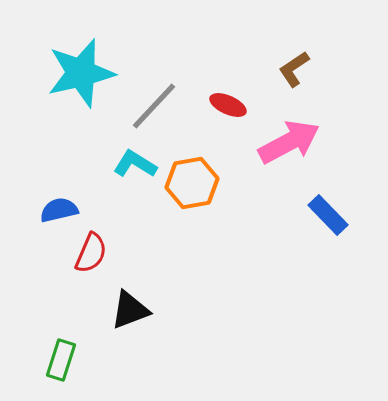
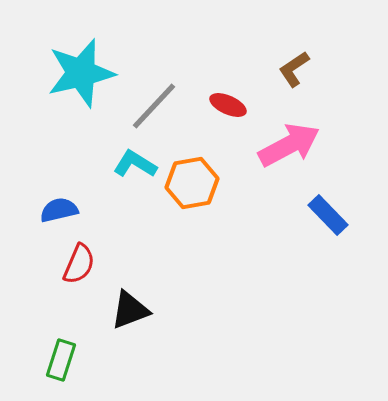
pink arrow: moved 3 px down
red semicircle: moved 12 px left, 11 px down
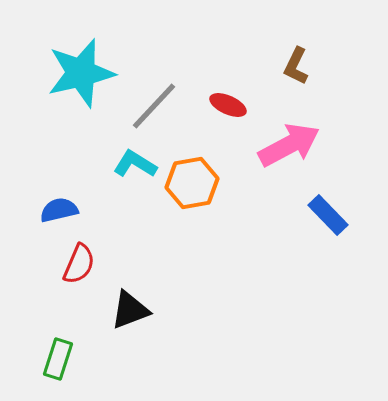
brown L-shape: moved 2 px right, 3 px up; rotated 30 degrees counterclockwise
green rectangle: moved 3 px left, 1 px up
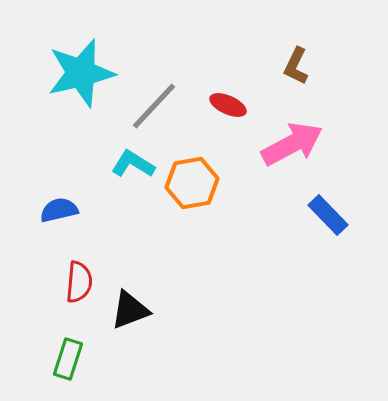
pink arrow: moved 3 px right, 1 px up
cyan L-shape: moved 2 px left
red semicircle: moved 18 px down; rotated 18 degrees counterclockwise
green rectangle: moved 10 px right
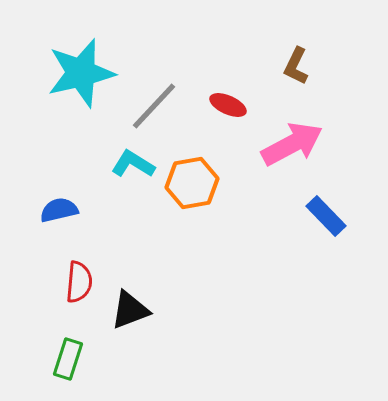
blue rectangle: moved 2 px left, 1 px down
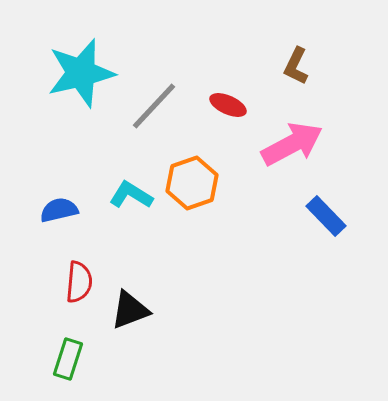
cyan L-shape: moved 2 px left, 31 px down
orange hexagon: rotated 9 degrees counterclockwise
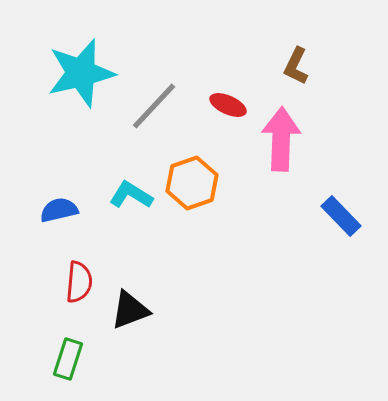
pink arrow: moved 11 px left, 5 px up; rotated 60 degrees counterclockwise
blue rectangle: moved 15 px right
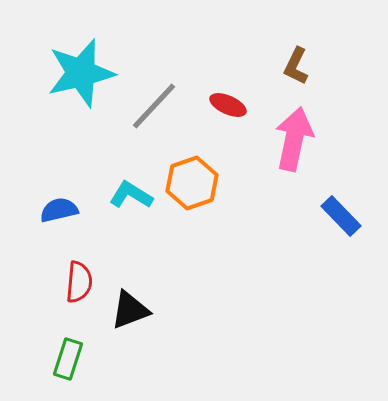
pink arrow: moved 13 px right; rotated 10 degrees clockwise
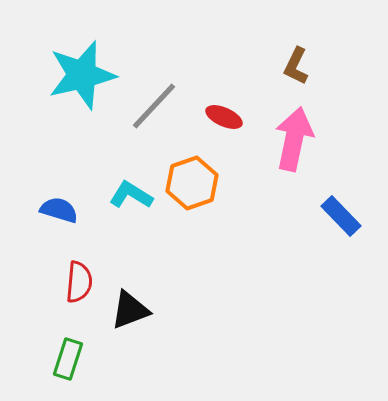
cyan star: moved 1 px right, 2 px down
red ellipse: moved 4 px left, 12 px down
blue semicircle: rotated 30 degrees clockwise
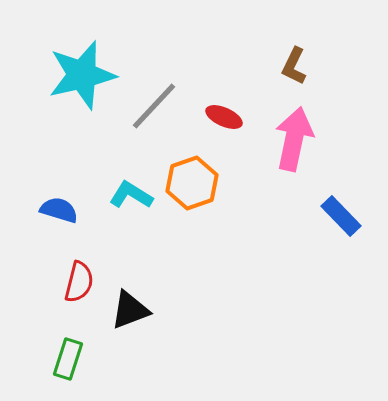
brown L-shape: moved 2 px left
red semicircle: rotated 9 degrees clockwise
